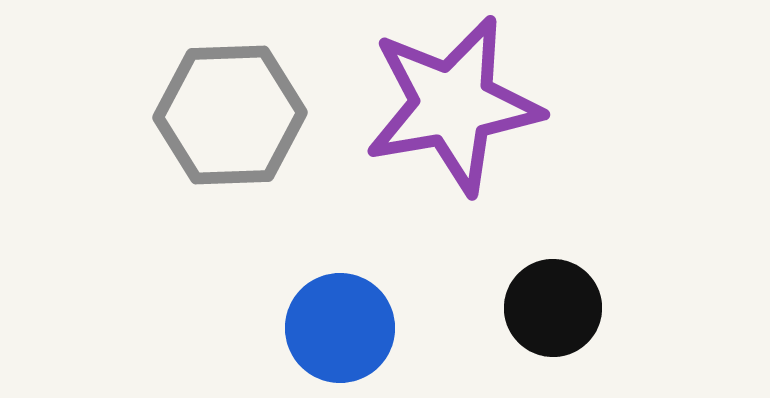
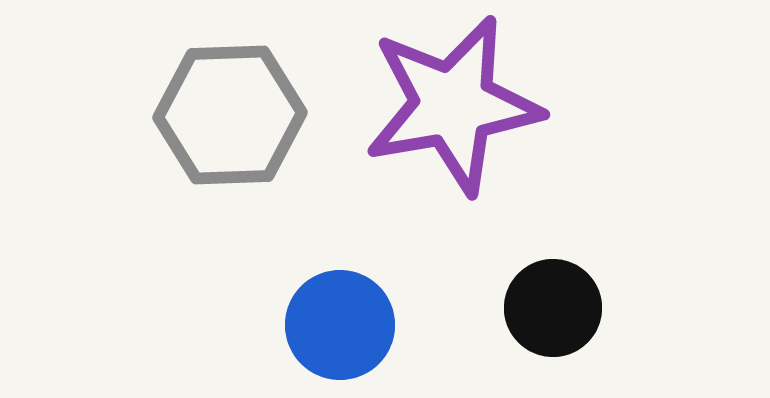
blue circle: moved 3 px up
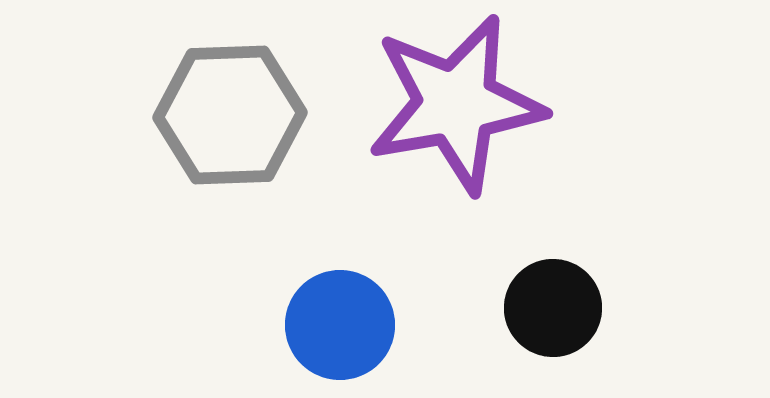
purple star: moved 3 px right, 1 px up
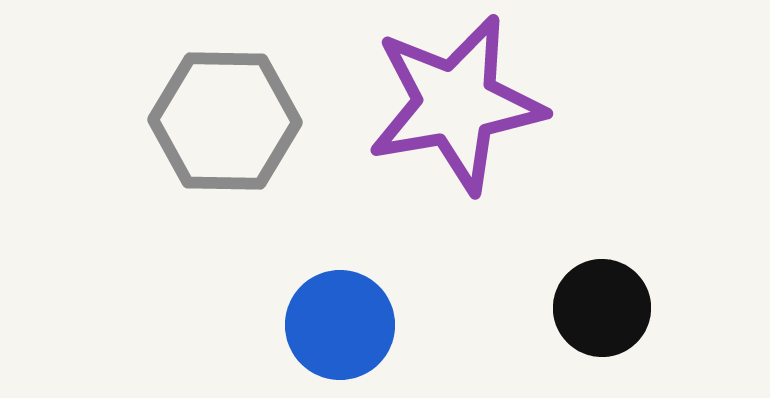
gray hexagon: moved 5 px left, 6 px down; rotated 3 degrees clockwise
black circle: moved 49 px right
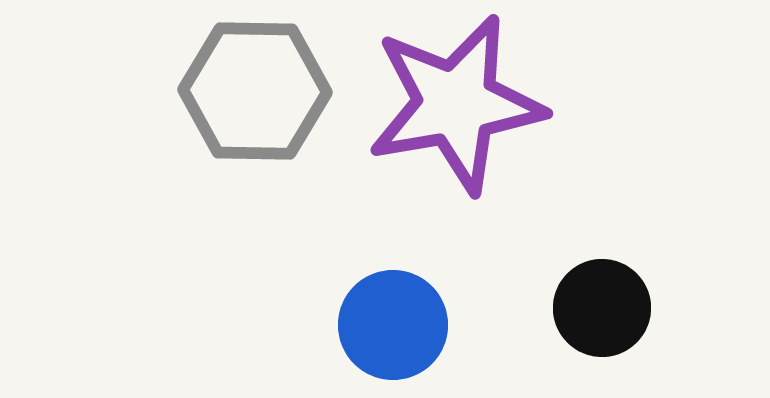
gray hexagon: moved 30 px right, 30 px up
blue circle: moved 53 px right
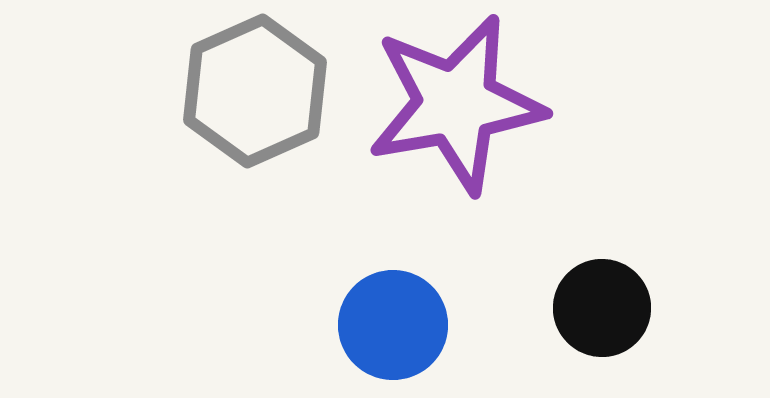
gray hexagon: rotated 25 degrees counterclockwise
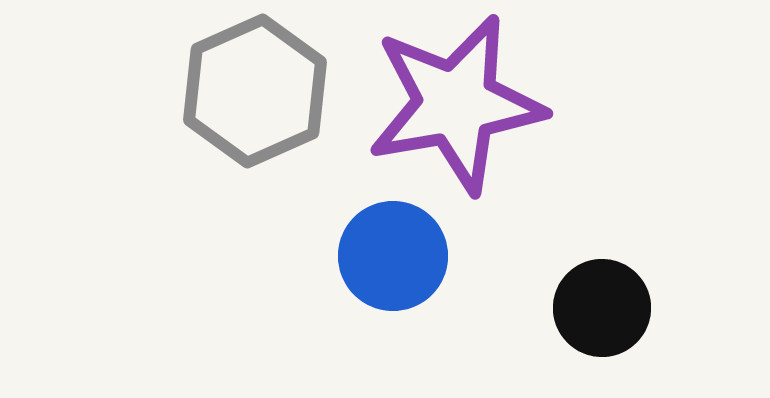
blue circle: moved 69 px up
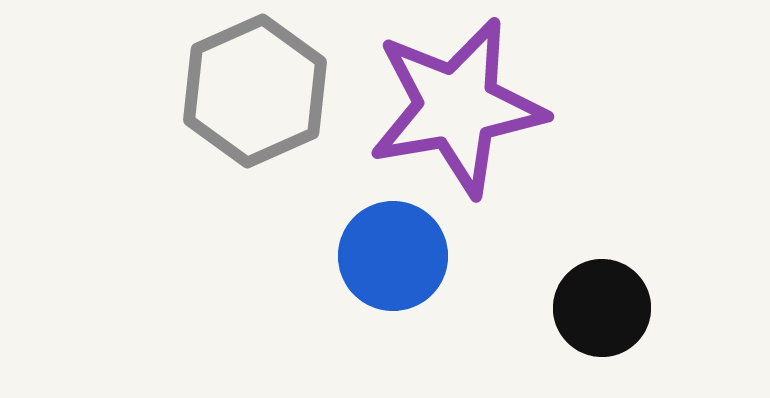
purple star: moved 1 px right, 3 px down
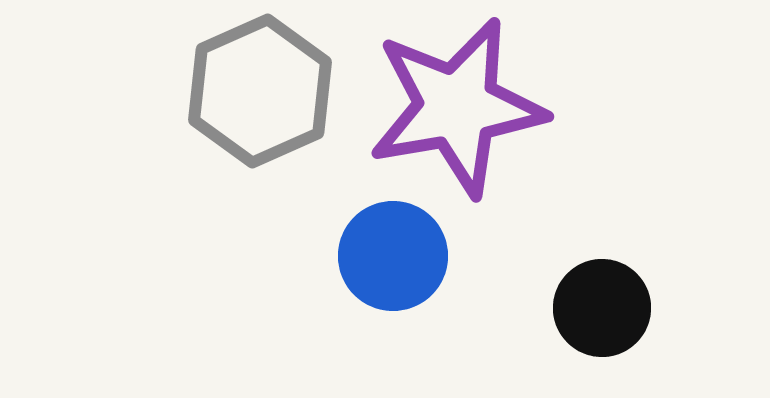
gray hexagon: moved 5 px right
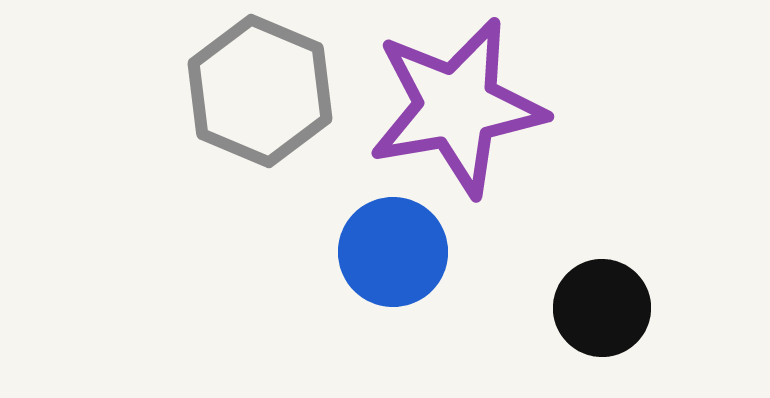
gray hexagon: rotated 13 degrees counterclockwise
blue circle: moved 4 px up
